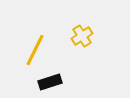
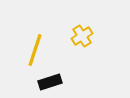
yellow line: rotated 8 degrees counterclockwise
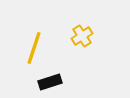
yellow line: moved 1 px left, 2 px up
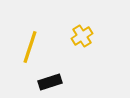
yellow line: moved 4 px left, 1 px up
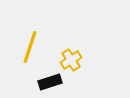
yellow cross: moved 11 px left, 24 px down
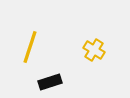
yellow cross: moved 23 px right, 10 px up; rotated 25 degrees counterclockwise
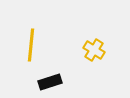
yellow line: moved 1 px right, 2 px up; rotated 12 degrees counterclockwise
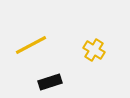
yellow line: rotated 56 degrees clockwise
